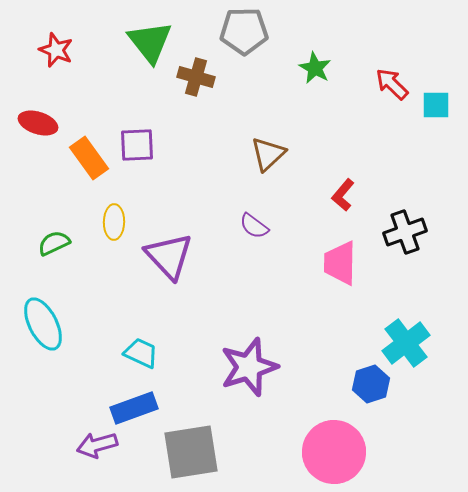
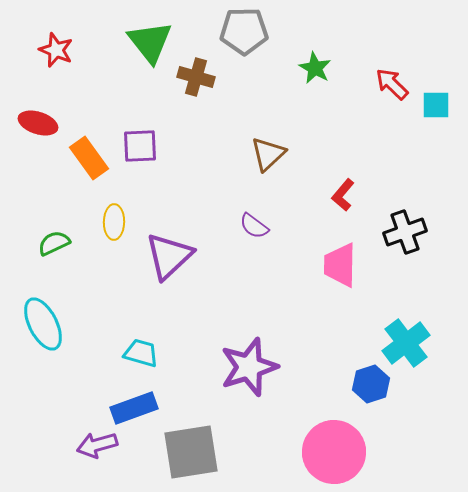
purple square: moved 3 px right, 1 px down
purple triangle: rotated 30 degrees clockwise
pink trapezoid: moved 2 px down
cyan trapezoid: rotated 9 degrees counterclockwise
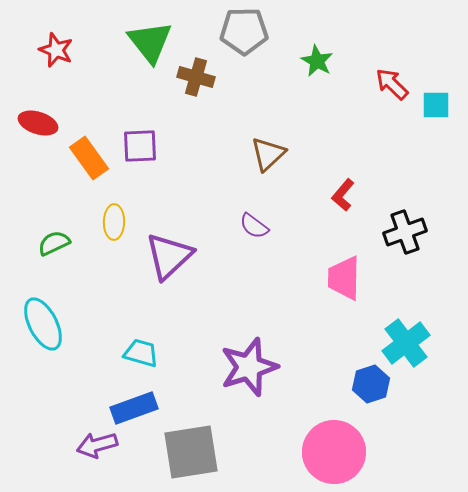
green star: moved 2 px right, 7 px up
pink trapezoid: moved 4 px right, 13 px down
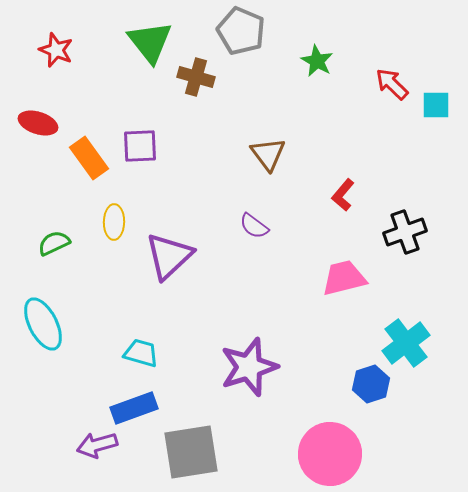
gray pentagon: moved 3 px left; rotated 24 degrees clockwise
brown triangle: rotated 24 degrees counterclockwise
pink trapezoid: rotated 75 degrees clockwise
pink circle: moved 4 px left, 2 px down
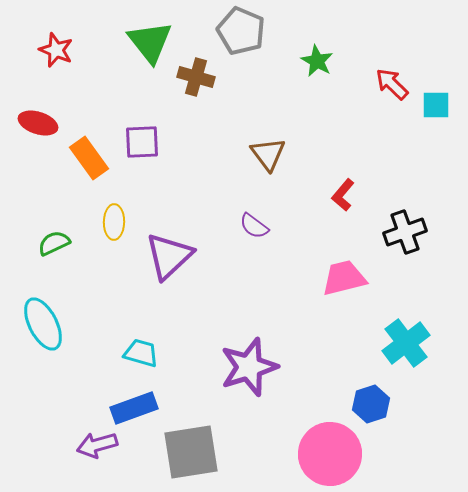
purple square: moved 2 px right, 4 px up
blue hexagon: moved 20 px down
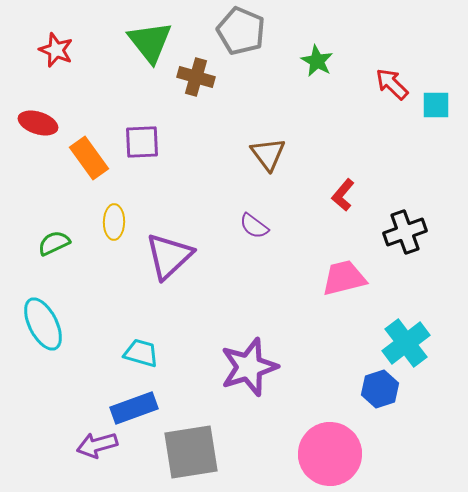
blue hexagon: moved 9 px right, 15 px up
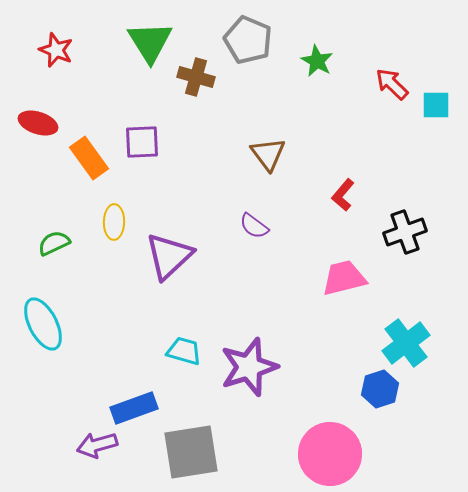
gray pentagon: moved 7 px right, 9 px down
green triangle: rotated 6 degrees clockwise
cyan trapezoid: moved 43 px right, 2 px up
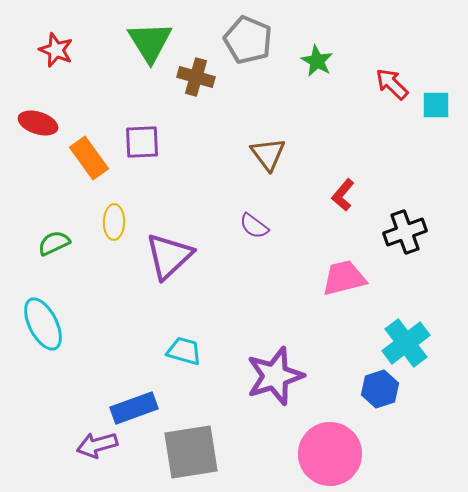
purple star: moved 26 px right, 9 px down
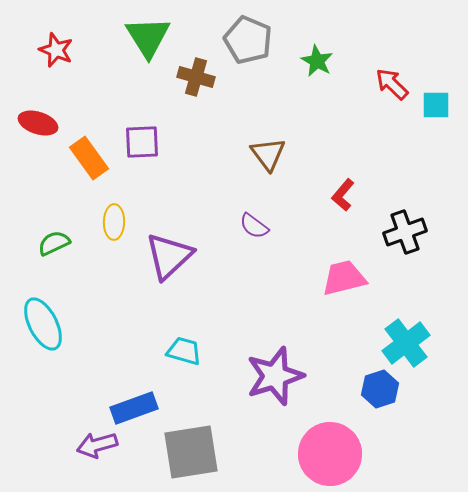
green triangle: moved 2 px left, 5 px up
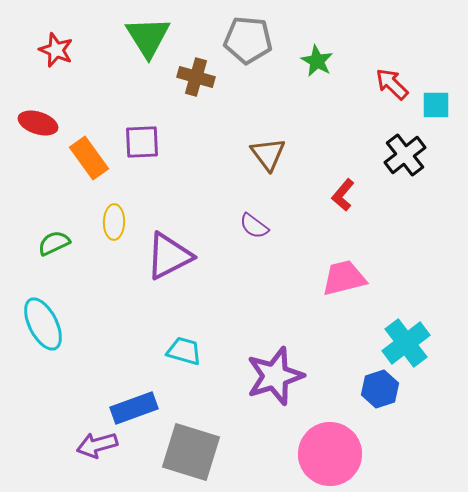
gray pentagon: rotated 18 degrees counterclockwise
black cross: moved 77 px up; rotated 18 degrees counterclockwise
purple triangle: rotated 16 degrees clockwise
gray square: rotated 26 degrees clockwise
